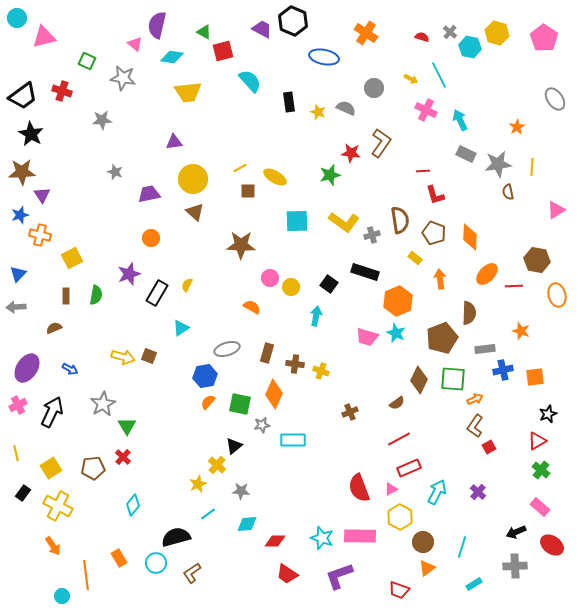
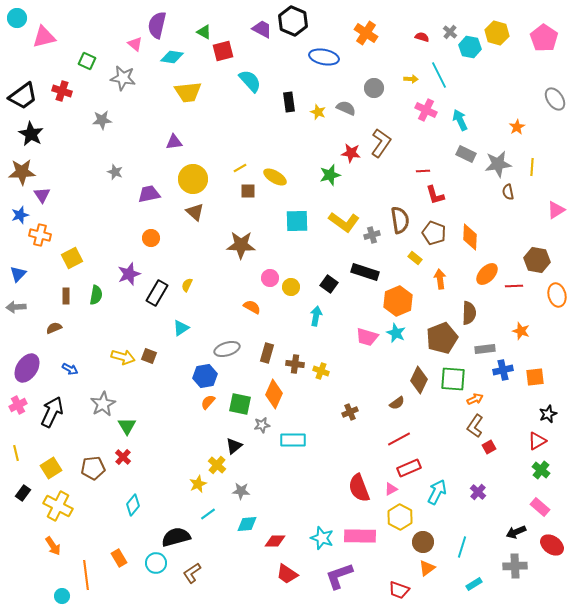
yellow arrow at (411, 79): rotated 24 degrees counterclockwise
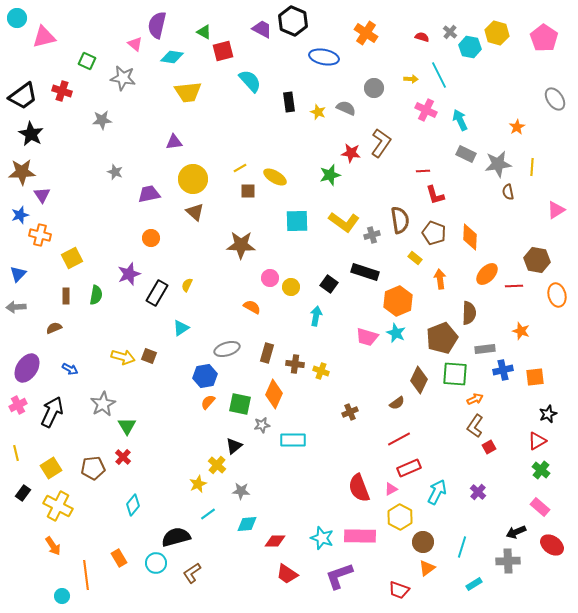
green square at (453, 379): moved 2 px right, 5 px up
gray cross at (515, 566): moved 7 px left, 5 px up
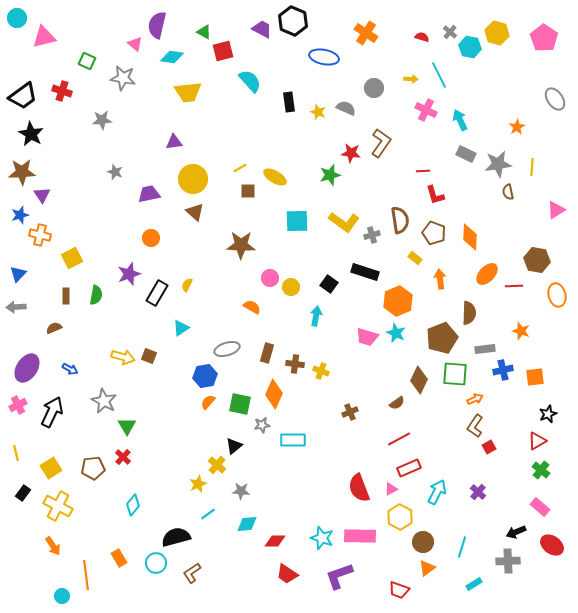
gray star at (103, 404): moved 1 px right, 3 px up; rotated 15 degrees counterclockwise
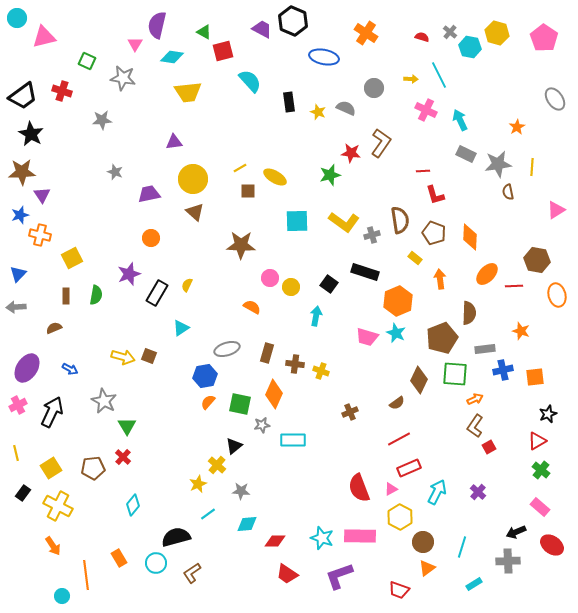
pink triangle at (135, 44): rotated 21 degrees clockwise
